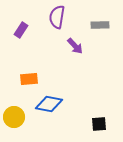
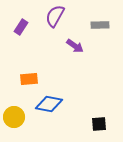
purple semicircle: moved 2 px left, 1 px up; rotated 20 degrees clockwise
purple rectangle: moved 3 px up
purple arrow: rotated 12 degrees counterclockwise
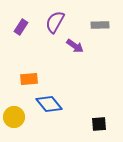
purple semicircle: moved 6 px down
blue diamond: rotated 40 degrees clockwise
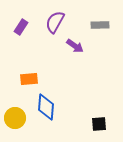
blue diamond: moved 3 px left, 3 px down; rotated 44 degrees clockwise
yellow circle: moved 1 px right, 1 px down
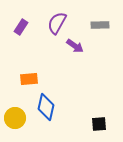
purple semicircle: moved 2 px right, 1 px down
blue diamond: rotated 8 degrees clockwise
